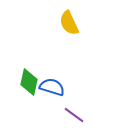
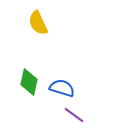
yellow semicircle: moved 31 px left
blue semicircle: moved 10 px right, 1 px down
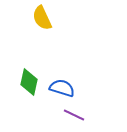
yellow semicircle: moved 4 px right, 5 px up
purple line: rotated 10 degrees counterclockwise
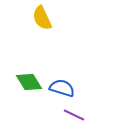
green diamond: rotated 44 degrees counterclockwise
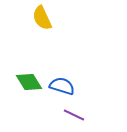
blue semicircle: moved 2 px up
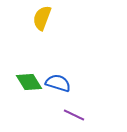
yellow semicircle: rotated 45 degrees clockwise
blue semicircle: moved 4 px left, 3 px up
